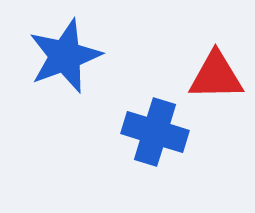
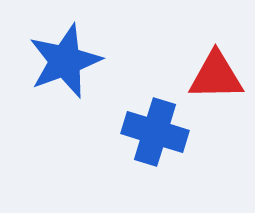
blue star: moved 5 px down
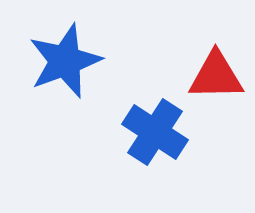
blue cross: rotated 16 degrees clockwise
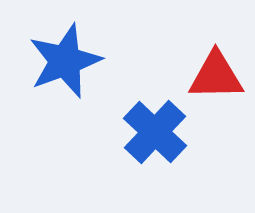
blue cross: rotated 10 degrees clockwise
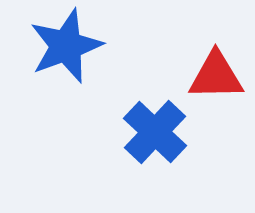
blue star: moved 1 px right, 15 px up
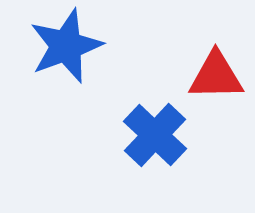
blue cross: moved 3 px down
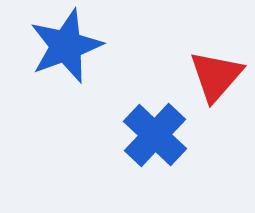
red triangle: rotated 48 degrees counterclockwise
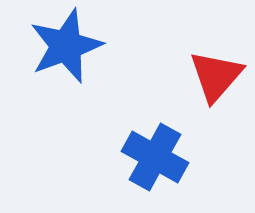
blue cross: moved 22 px down; rotated 14 degrees counterclockwise
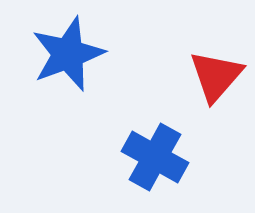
blue star: moved 2 px right, 8 px down
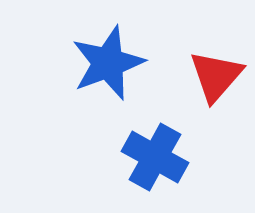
blue star: moved 40 px right, 9 px down
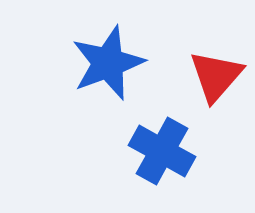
blue cross: moved 7 px right, 6 px up
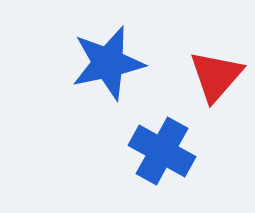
blue star: rotated 8 degrees clockwise
